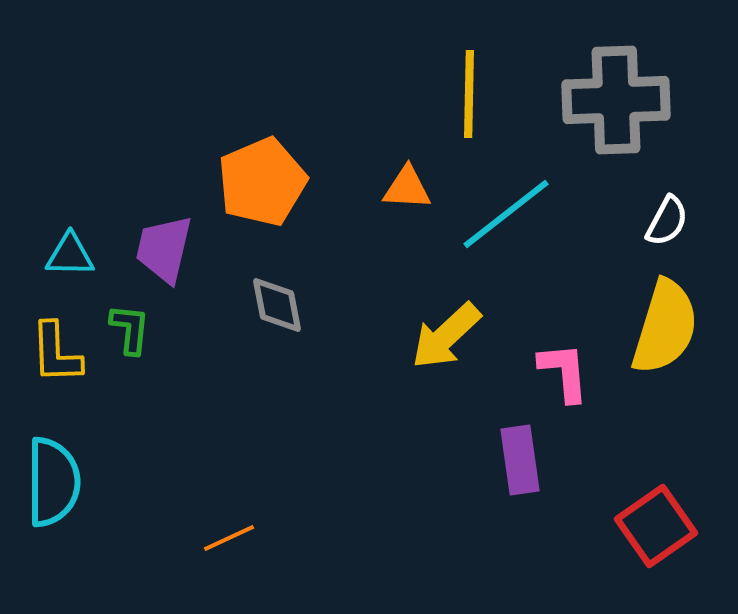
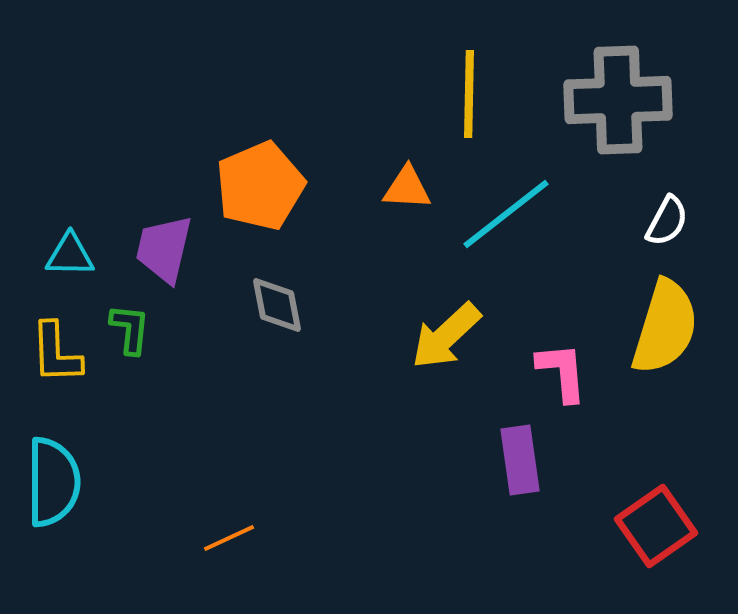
gray cross: moved 2 px right
orange pentagon: moved 2 px left, 4 px down
pink L-shape: moved 2 px left
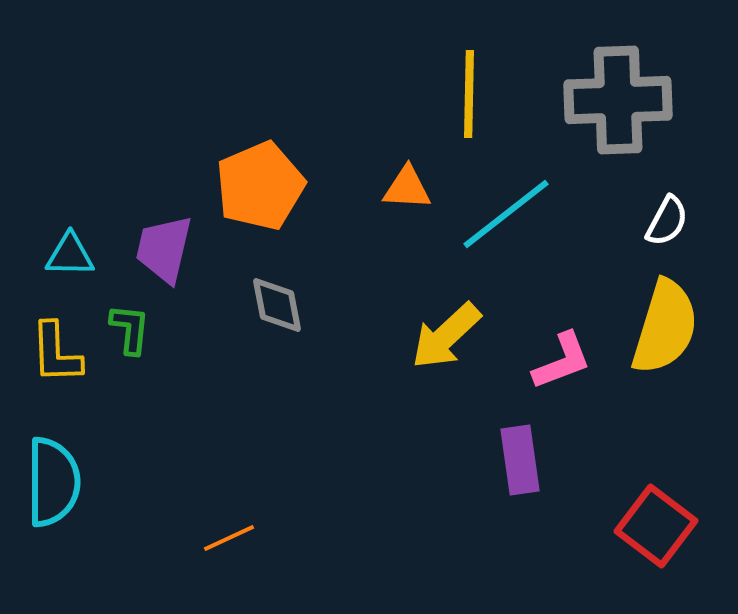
pink L-shape: moved 11 px up; rotated 74 degrees clockwise
red square: rotated 18 degrees counterclockwise
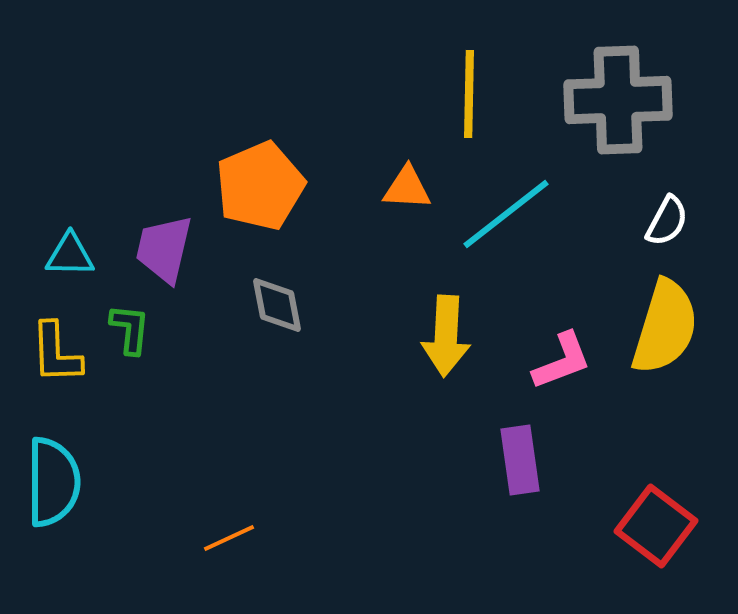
yellow arrow: rotated 44 degrees counterclockwise
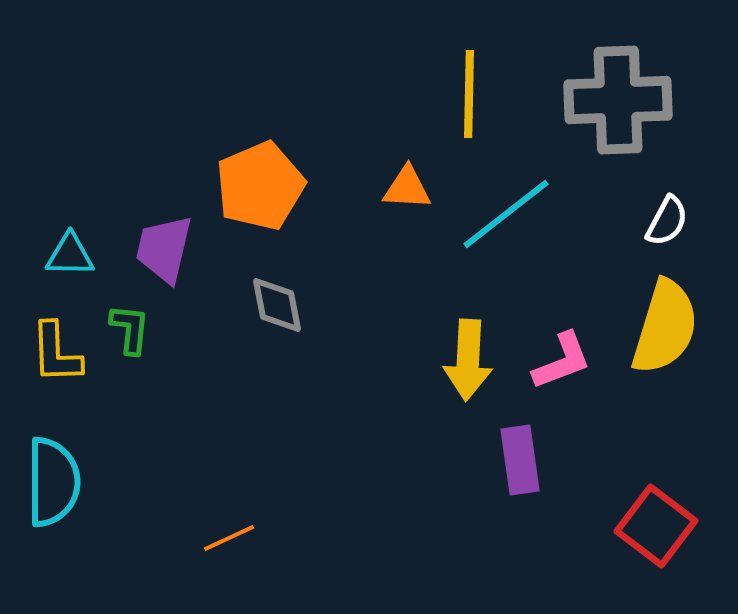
yellow arrow: moved 22 px right, 24 px down
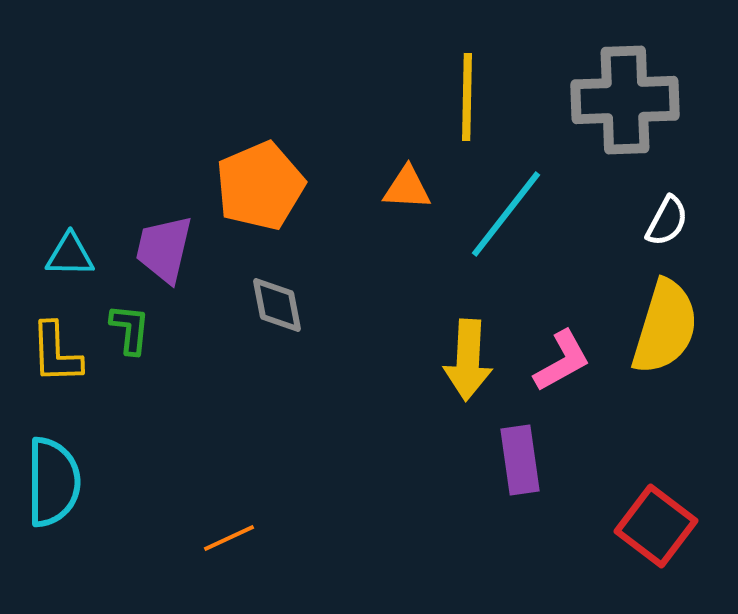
yellow line: moved 2 px left, 3 px down
gray cross: moved 7 px right
cyan line: rotated 14 degrees counterclockwise
pink L-shape: rotated 8 degrees counterclockwise
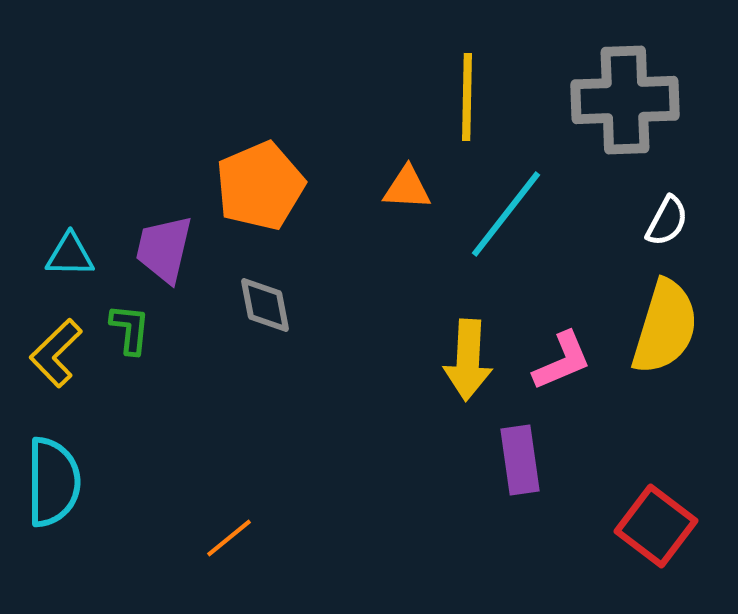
gray diamond: moved 12 px left
yellow L-shape: rotated 48 degrees clockwise
pink L-shape: rotated 6 degrees clockwise
orange line: rotated 14 degrees counterclockwise
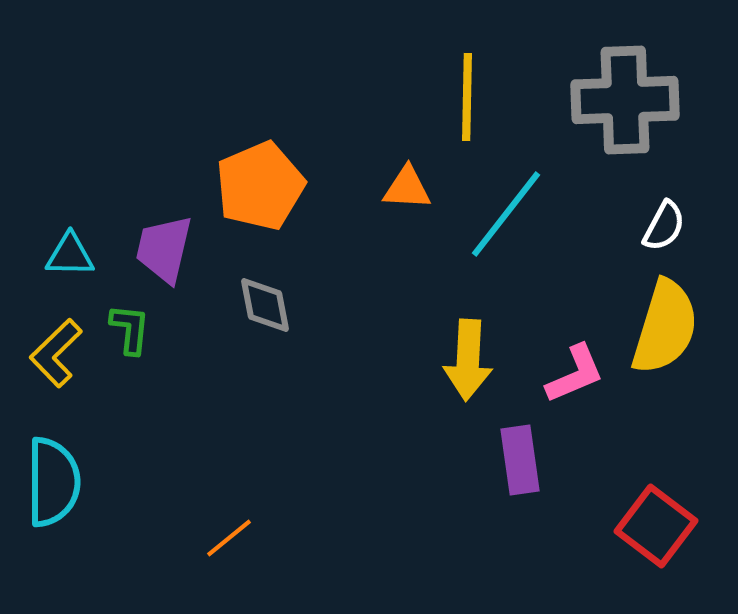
white semicircle: moved 3 px left, 5 px down
pink L-shape: moved 13 px right, 13 px down
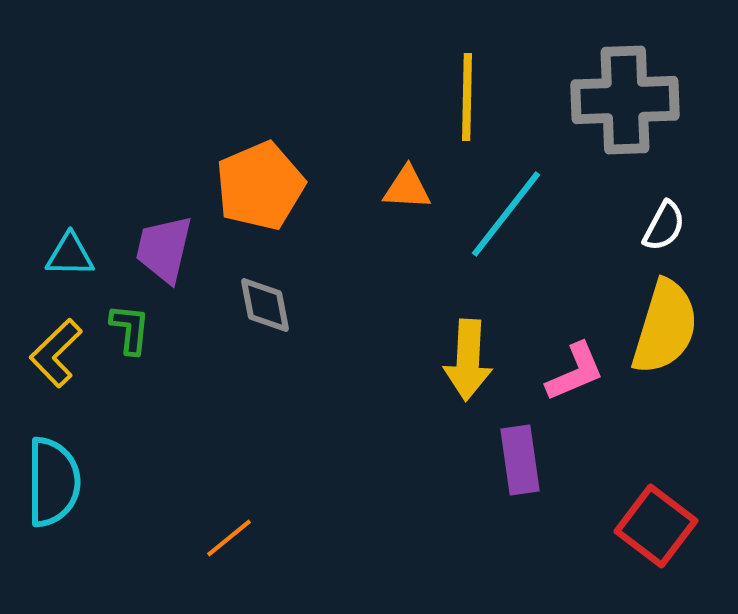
pink L-shape: moved 2 px up
